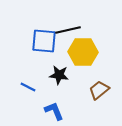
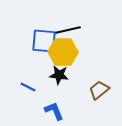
yellow hexagon: moved 20 px left
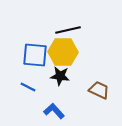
blue square: moved 9 px left, 14 px down
black star: moved 1 px right, 1 px down
brown trapezoid: rotated 65 degrees clockwise
blue L-shape: rotated 20 degrees counterclockwise
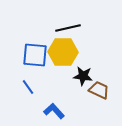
black line: moved 2 px up
black star: moved 23 px right
blue line: rotated 28 degrees clockwise
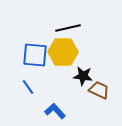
blue L-shape: moved 1 px right
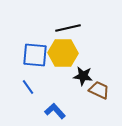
yellow hexagon: moved 1 px down
